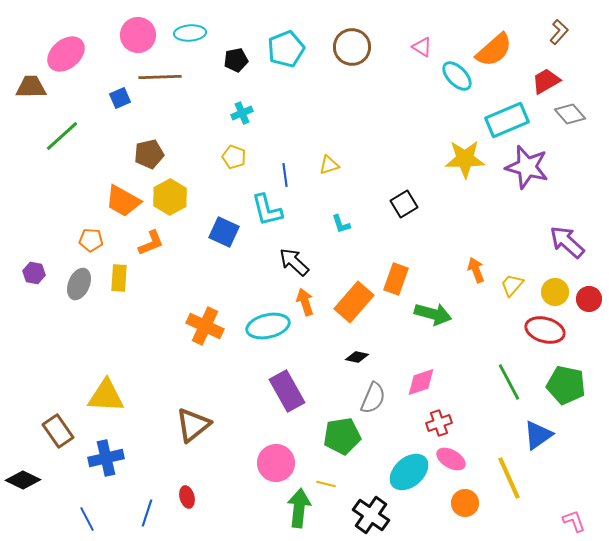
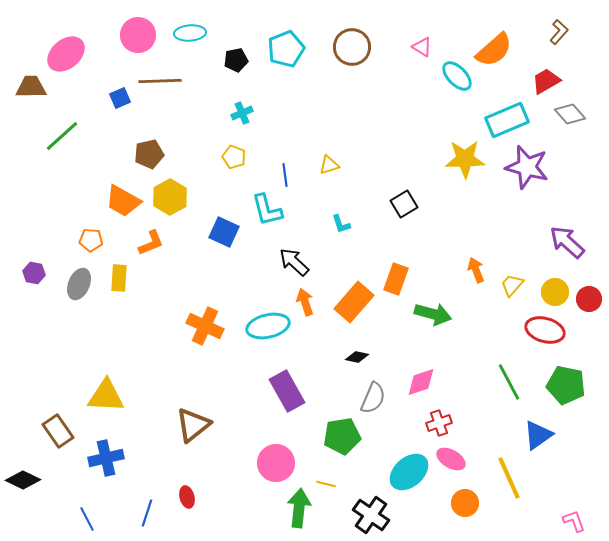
brown line at (160, 77): moved 4 px down
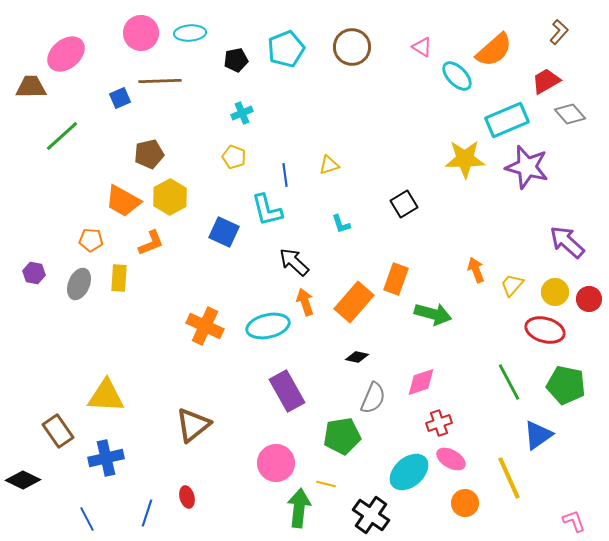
pink circle at (138, 35): moved 3 px right, 2 px up
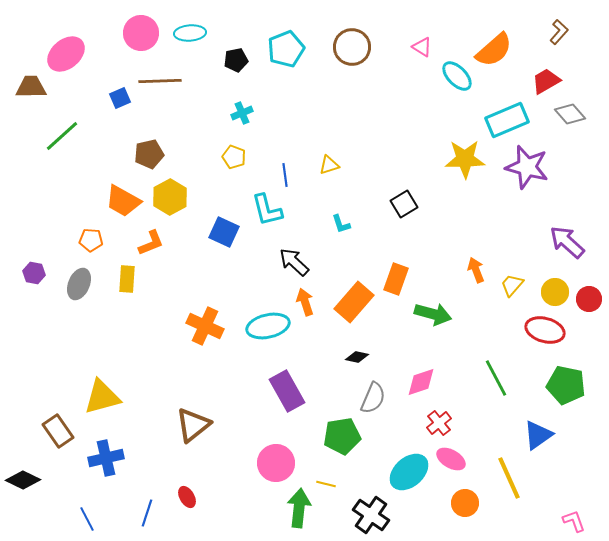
yellow rectangle at (119, 278): moved 8 px right, 1 px down
green line at (509, 382): moved 13 px left, 4 px up
yellow triangle at (106, 396): moved 4 px left, 1 px down; rotated 18 degrees counterclockwise
red cross at (439, 423): rotated 20 degrees counterclockwise
red ellipse at (187, 497): rotated 15 degrees counterclockwise
